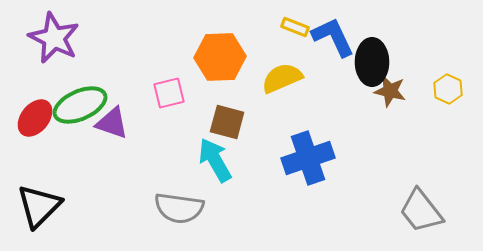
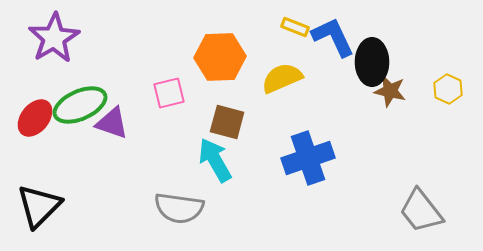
purple star: rotated 15 degrees clockwise
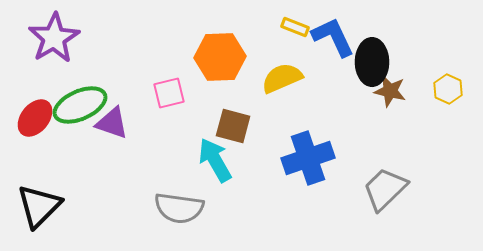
brown square: moved 6 px right, 4 px down
gray trapezoid: moved 36 px left, 22 px up; rotated 84 degrees clockwise
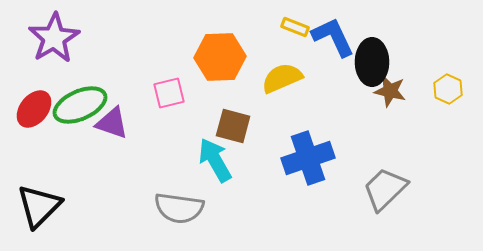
red ellipse: moved 1 px left, 9 px up
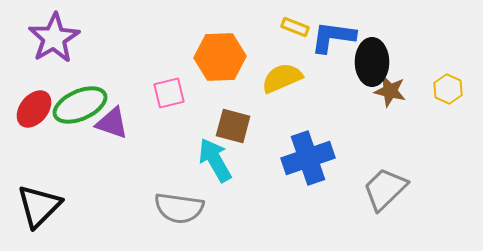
blue L-shape: rotated 57 degrees counterclockwise
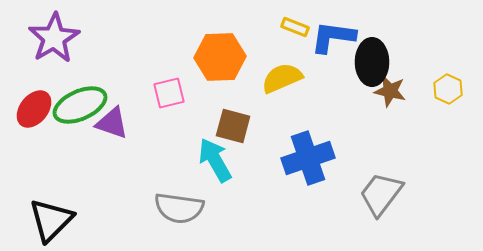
gray trapezoid: moved 4 px left, 5 px down; rotated 9 degrees counterclockwise
black triangle: moved 12 px right, 14 px down
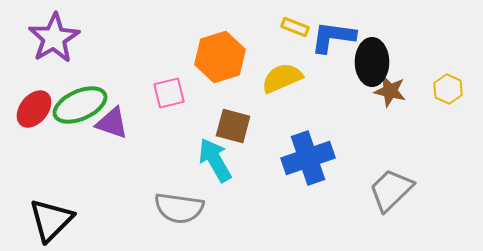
orange hexagon: rotated 15 degrees counterclockwise
gray trapezoid: moved 10 px right, 4 px up; rotated 9 degrees clockwise
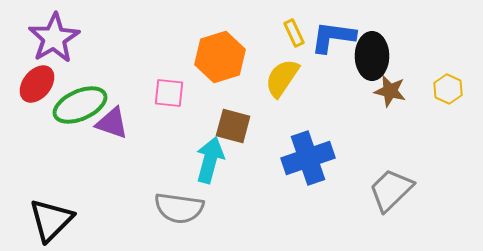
yellow rectangle: moved 1 px left, 6 px down; rotated 44 degrees clockwise
black ellipse: moved 6 px up
yellow semicircle: rotated 33 degrees counterclockwise
pink square: rotated 20 degrees clockwise
red ellipse: moved 3 px right, 25 px up
cyan arrow: moved 5 px left; rotated 45 degrees clockwise
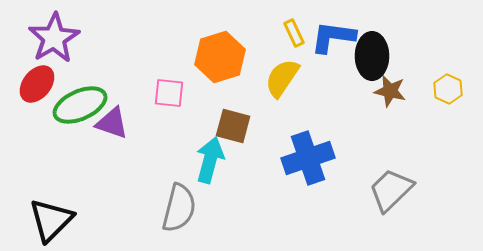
gray semicircle: rotated 84 degrees counterclockwise
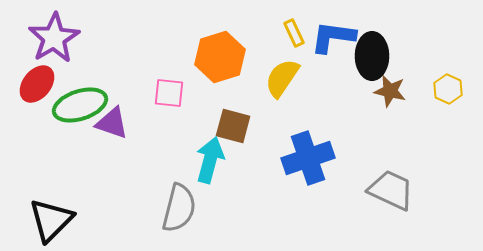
green ellipse: rotated 6 degrees clockwise
gray trapezoid: rotated 69 degrees clockwise
